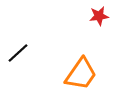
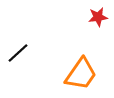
red star: moved 1 px left, 1 px down
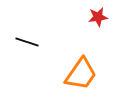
black line: moved 9 px right, 11 px up; rotated 60 degrees clockwise
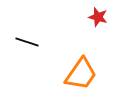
red star: rotated 24 degrees clockwise
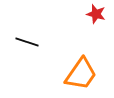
red star: moved 2 px left, 3 px up
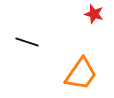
red star: moved 2 px left
